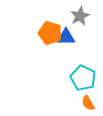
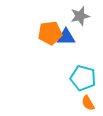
gray star: rotated 12 degrees clockwise
orange pentagon: rotated 25 degrees counterclockwise
cyan pentagon: rotated 10 degrees counterclockwise
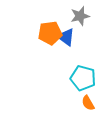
blue triangle: rotated 36 degrees clockwise
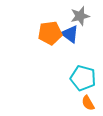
blue triangle: moved 4 px right, 3 px up
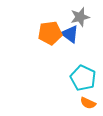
gray star: moved 1 px down
cyan pentagon: rotated 10 degrees clockwise
orange semicircle: rotated 35 degrees counterclockwise
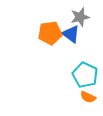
blue triangle: moved 1 px right
cyan pentagon: moved 2 px right, 3 px up
orange semicircle: moved 6 px up
